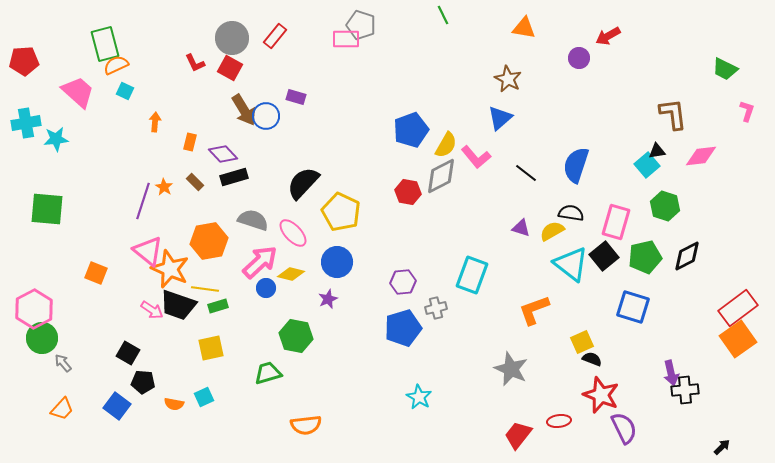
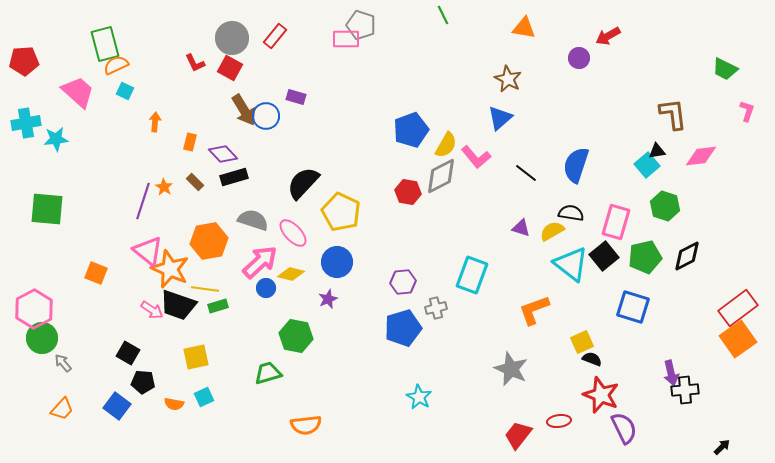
yellow square at (211, 348): moved 15 px left, 9 px down
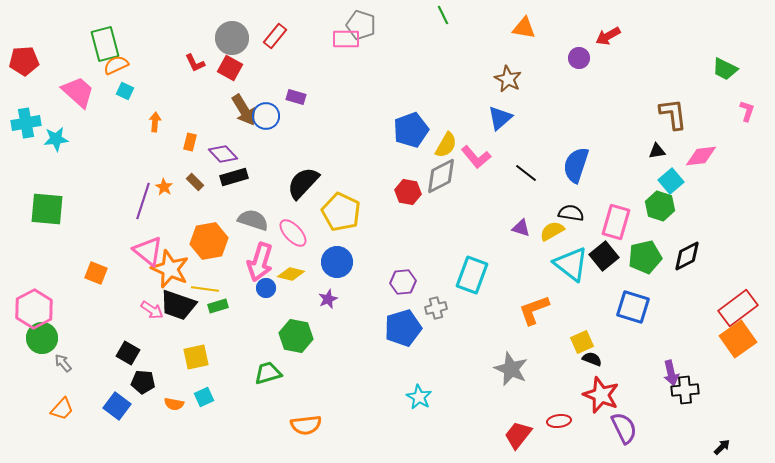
cyan square at (647, 165): moved 24 px right, 16 px down
green hexagon at (665, 206): moved 5 px left
pink arrow at (260, 262): rotated 150 degrees clockwise
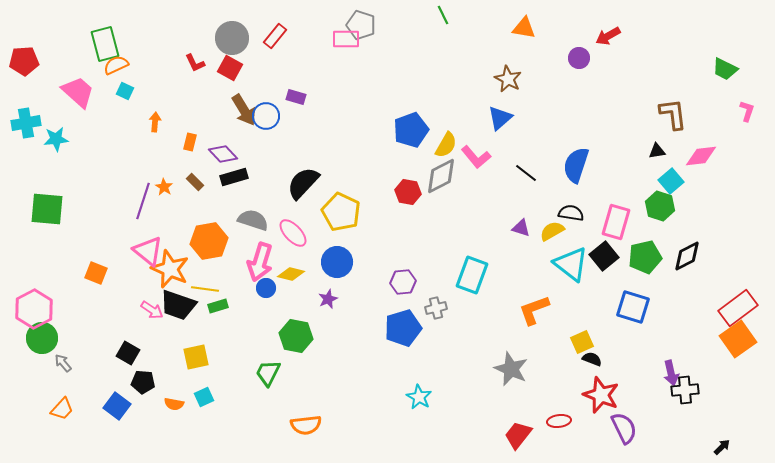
green trapezoid at (268, 373): rotated 48 degrees counterclockwise
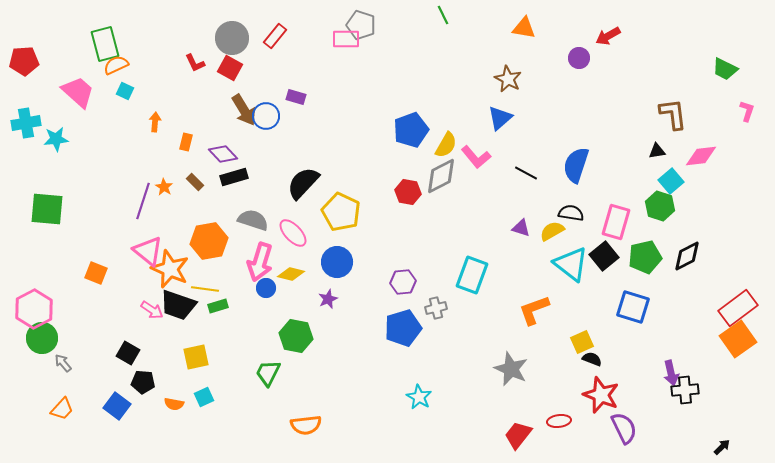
orange rectangle at (190, 142): moved 4 px left
black line at (526, 173): rotated 10 degrees counterclockwise
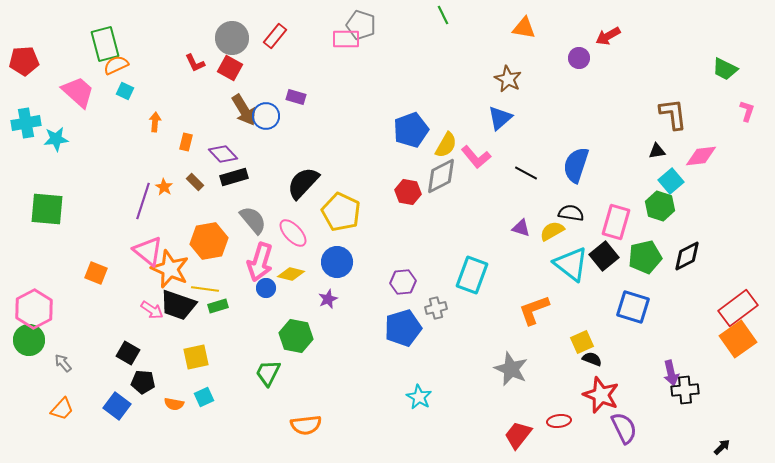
gray semicircle at (253, 220): rotated 32 degrees clockwise
green circle at (42, 338): moved 13 px left, 2 px down
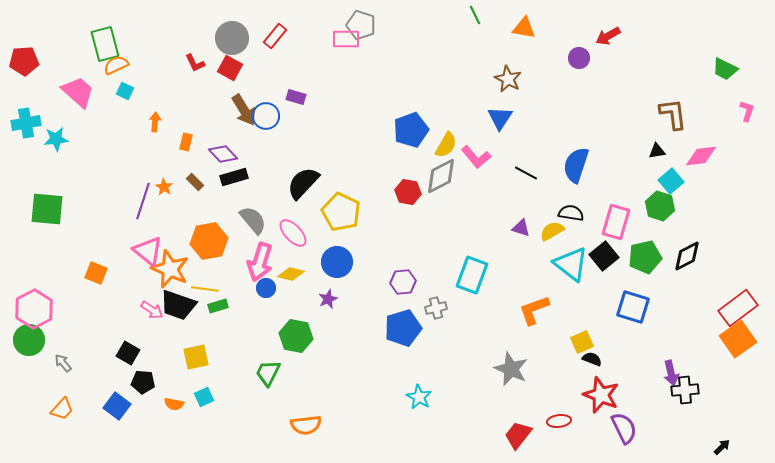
green line at (443, 15): moved 32 px right
blue triangle at (500, 118): rotated 16 degrees counterclockwise
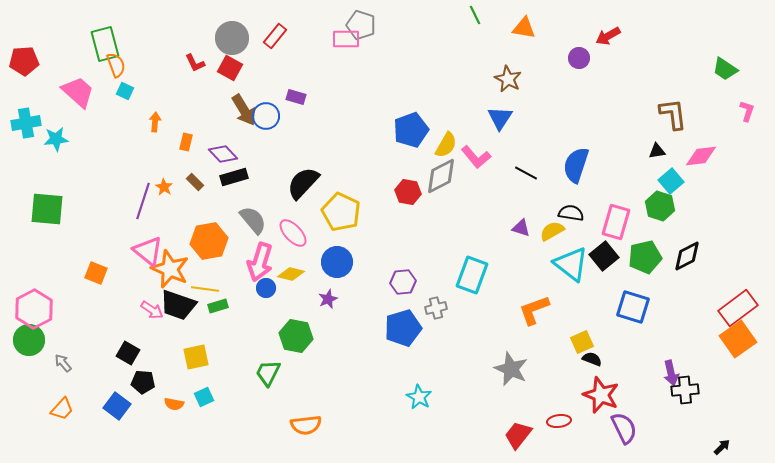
orange semicircle at (116, 65): rotated 95 degrees clockwise
green trapezoid at (725, 69): rotated 8 degrees clockwise
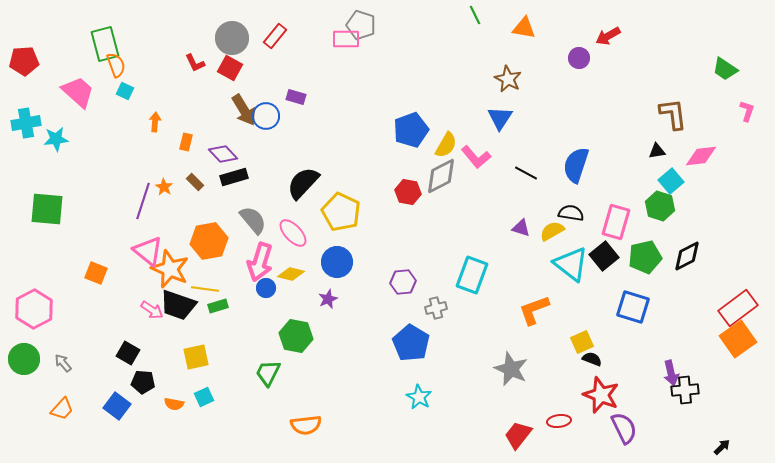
blue pentagon at (403, 328): moved 8 px right, 15 px down; rotated 24 degrees counterclockwise
green circle at (29, 340): moved 5 px left, 19 px down
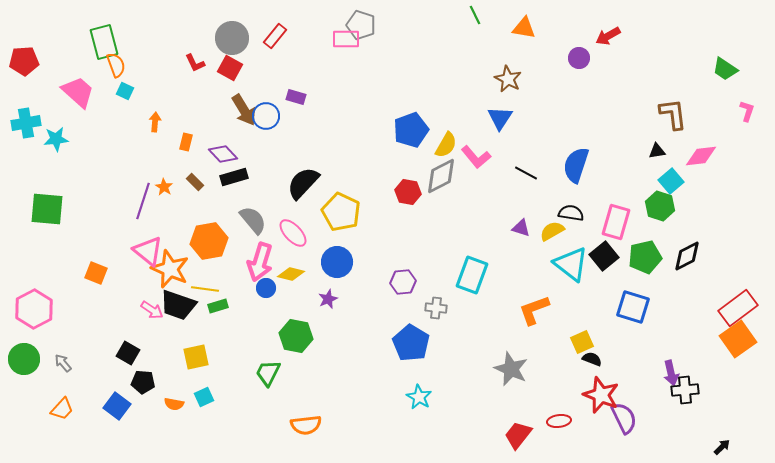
green rectangle at (105, 44): moved 1 px left, 2 px up
gray cross at (436, 308): rotated 20 degrees clockwise
purple semicircle at (624, 428): moved 10 px up
